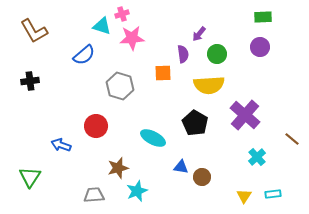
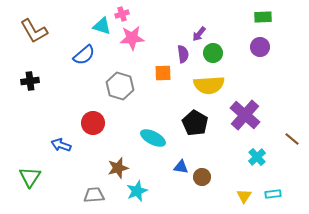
green circle: moved 4 px left, 1 px up
red circle: moved 3 px left, 3 px up
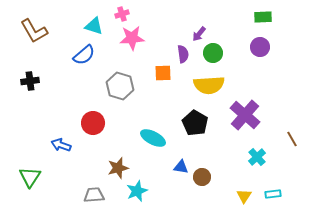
cyan triangle: moved 8 px left
brown line: rotated 21 degrees clockwise
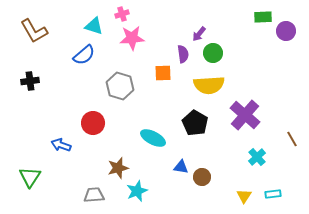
purple circle: moved 26 px right, 16 px up
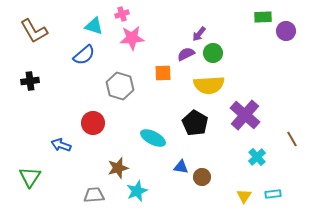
purple semicircle: moved 3 px right; rotated 108 degrees counterclockwise
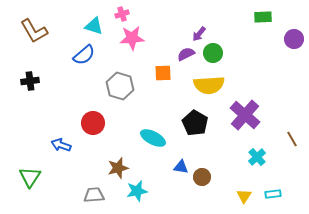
purple circle: moved 8 px right, 8 px down
cyan star: rotated 10 degrees clockwise
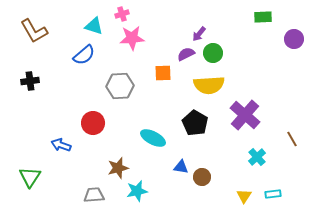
gray hexagon: rotated 20 degrees counterclockwise
